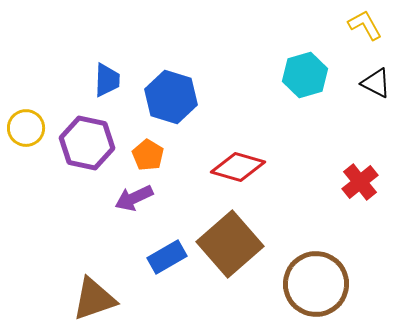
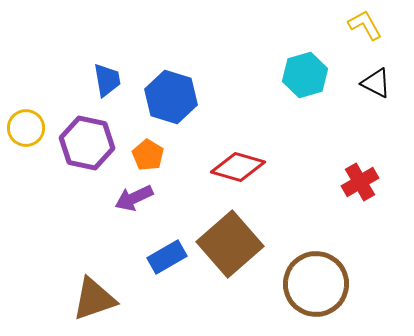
blue trapezoid: rotated 12 degrees counterclockwise
red cross: rotated 9 degrees clockwise
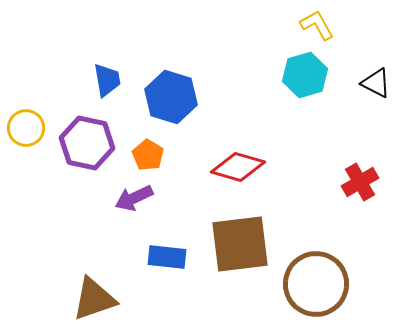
yellow L-shape: moved 48 px left
brown square: moved 10 px right; rotated 34 degrees clockwise
blue rectangle: rotated 36 degrees clockwise
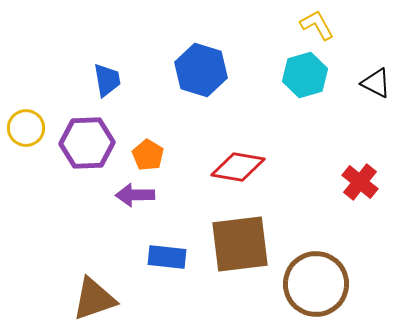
blue hexagon: moved 30 px right, 27 px up
purple hexagon: rotated 14 degrees counterclockwise
red diamond: rotated 6 degrees counterclockwise
red cross: rotated 21 degrees counterclockwise
purple arrow: moved 1 px right, 3 px up; rotated 24 degrees clockwise
